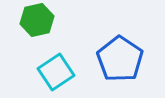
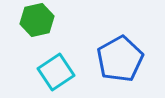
blue pentagon: rotated 9 degrees clockwise
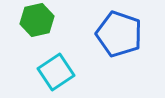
blue pentagon: moved 1 px left, 25 px up; rotated 24 degrees counterclockwise
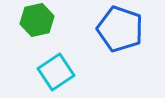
blue pentagon: moved 1 px right, 5 px up
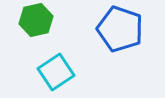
green hexagon: moved 1 px left
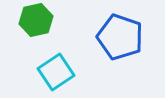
blue pentagon: moved 8 px down
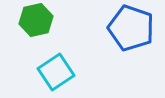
blue pentagon: moved 11 px right, 9 px up
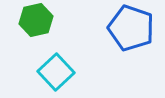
cyan square: rotated 9 degrees counterclockwise
